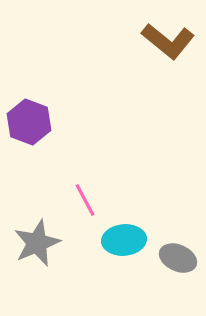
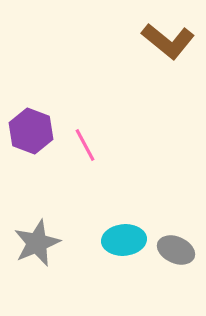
purple hexagon: moved 2 px right, 9 px down
pink line: moved 55 px up
gray ellipse: moved 2 px left, 8 px up
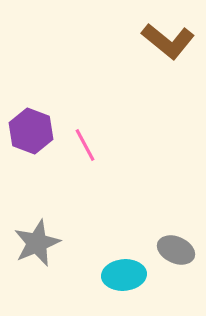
cyan ellipse: moved 35 px down
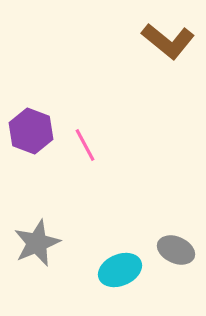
cyan ellipse: moved 4 px left, 5 px up; rotated 18 degrees counterclockwise
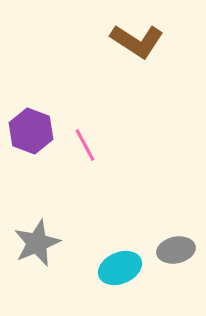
brown L-shape: moved 31 px left; rotated 6 degrees counterclockwise
gray ellipse: rotated 36 degrees counterclockwise
cyan ellipse: moved 2 px up
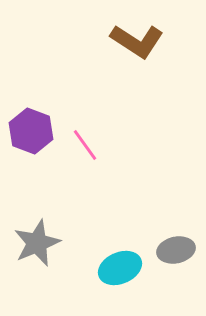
pink line: rotated 8 degrees counterclockwise
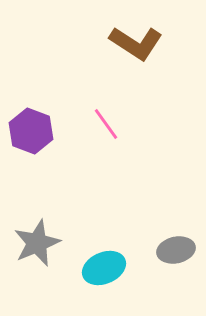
brown L-shape: moved 1 px left, 2 px down
pink line: moved 21 px right, 21 px up
cyan ellipse: moved 16 px left
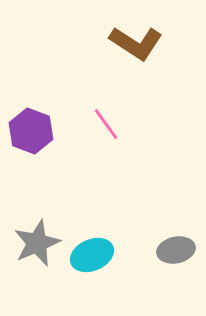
cyan ellipse: moved 12 px left, 13 px up
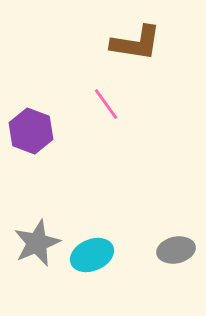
brown L-shape: rotated 24 degrees counterclockwise
pink line: moved 20 px up
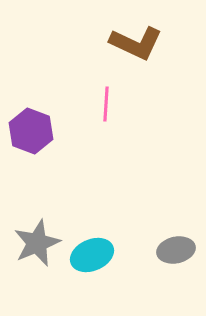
brown L-shape: rotated 16 degrees clockwise
pink line: rotated 40 degrees clockwise
